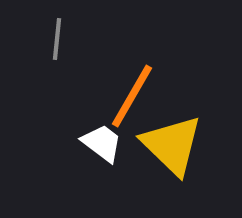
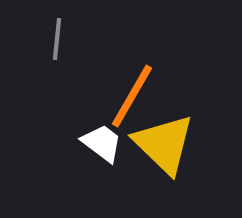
yellow triangle: moved 8 px left, 1 px up
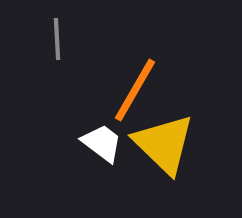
gray line: rotated 9 degrees counterclockwise
orange line: moved 3 px right, 6 px up
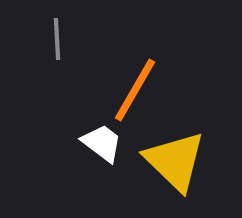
yellow triangle: moved 11 px right, 17 px down
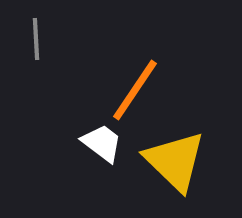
gray line: moved 21 px left
orange line: rotated 4 degrees clockwise
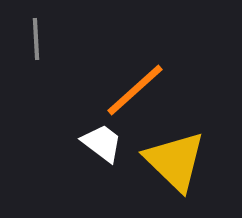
orange line: rotated 14 degrees clockwise
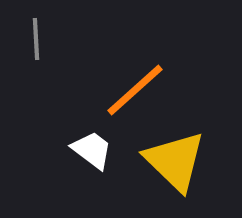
white trapezoid: moved 10 px left, 7 px down
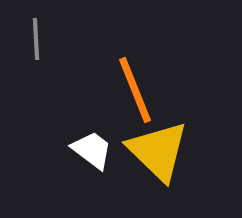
orange line: rotated 70 degrees counterclockwise
yellow triangle: moved 17 px left, 10 px up
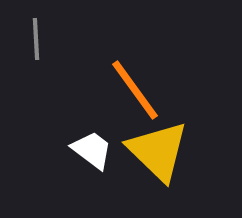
orange line: rotated 14 degrees counterclockwise
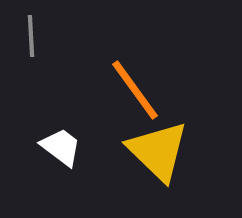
gray line: moved 5 px left, 3 px up
white trapezoid: moved 31 px left, 3 px up
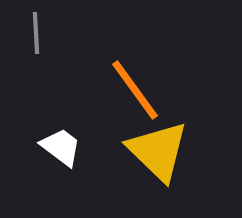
gray line: moved 5 px right, 3 px up
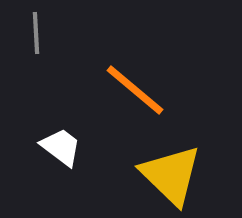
orange line: rotated 14 degrees counterclockwise
yellow triangle: moved 13 px right, 24 px down
